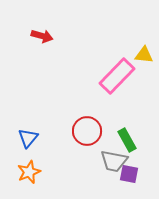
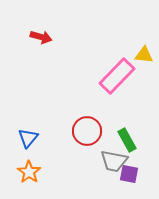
red arrow: moved 1 px left, 1 px down
orange star: rotated 15 degrees counterclockwise
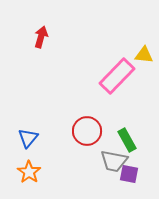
red arrow: rotated 90 degrees counterclockwise
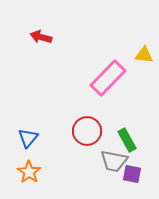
red arrow: rotated 90 degrees counterclockwise
pink rectangle: moved 9 px left, 2 px down
purple square: moved 3 px right
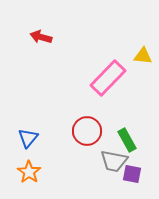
yellow triangle: moved 1 px left, 1 px down
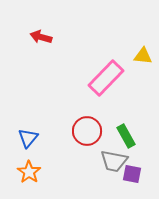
pink rectangle: moved 2 px left
green rectangle: moved 1 px left, 4 px up
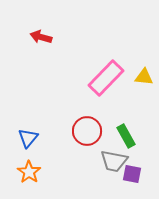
yellow triangle: moved 1 px right, 21 px down
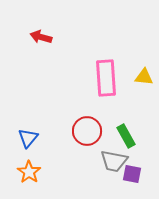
pink rectangle: rotated 48 degrees counterclockwise
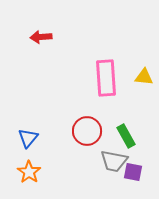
red arrow: rotated 20 degrees counterclockwise
purple square: moved 1 px right, 2 px up
